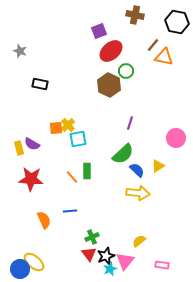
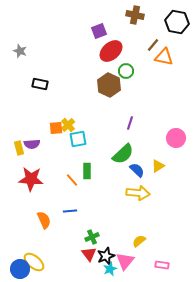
purple semicircle: rotated 35 degrees counterclockwise
orange line: moved 3 px down
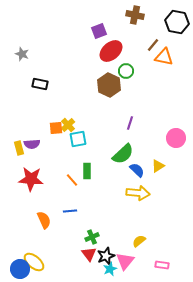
gray star: moved 2 px right, 3 px down
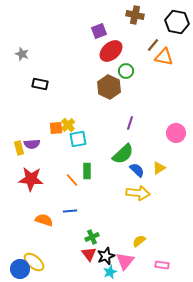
brown hexagon: moved 2 px down
pink circle: moved 5 px up
yellow triangle: moved 1 px right, 2 px down
orange semicircle: rotated 48 degrees counterclockwise
cyan star: moved 3 px down
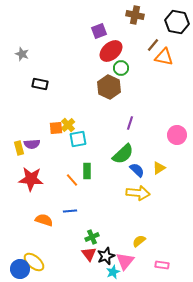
green circle: moved 5 px left, 3 px up
pink circle: moved 1 px right, 2 px down
cyan star: moved 3 px right
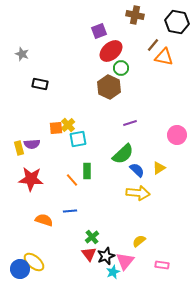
purple line: rotated 56 degrees clockwise
green cross: rotated 16 degrees counterclockwise
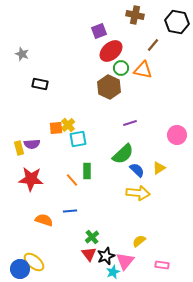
orange triangle: moved 21 px left, 13 px down
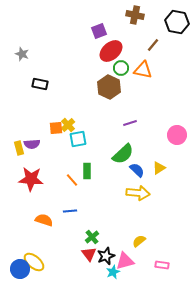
pink triangle: rotated 36 degrees clockwise
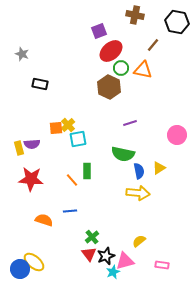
green semicircle: rotated 55 degrees clockwise
blue semicircle: moved 2 px right, 1 px down; rotated 35 degrees clockwise
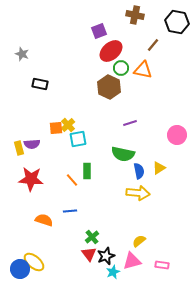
pink triangle: moved 7 px right
